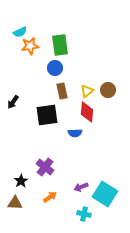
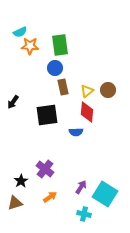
orange star: rotated 12 degrees clockwise
brown rectangle: moved 1 px right, 4 px up
blue semicircle: moved 1 px right, 1 px up
purple cross: moved 2 px down
purple arrow: rotated 144 degrees clockwise
brown triangle: rotated 21 degrees counterclockwise
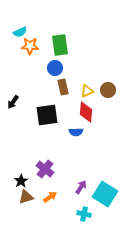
yellow triangle: rotated 16 degrees clockwise
red diamond: moved 1 px left
brown triangle: moved 11 px right, 6 px up
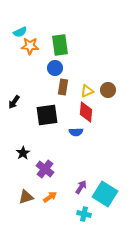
brown rectangle: rotated 21 degrees clockwise
black arrow: moved 1 px right
black star: moved 2 px right, 28 px up
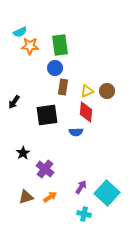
brown circle: moved 1 px left, 1 px down
cyan square: moved 2 px right, 1 px up; rotated 10 degrees clockwise
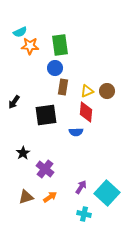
black square: moved 1 px left
